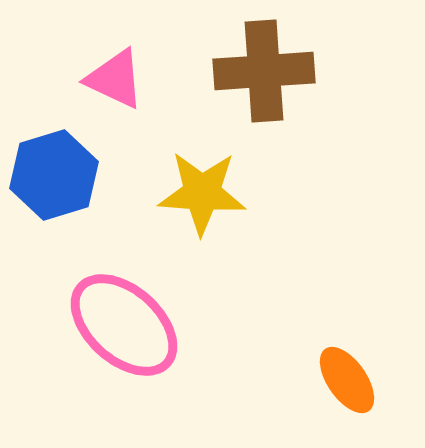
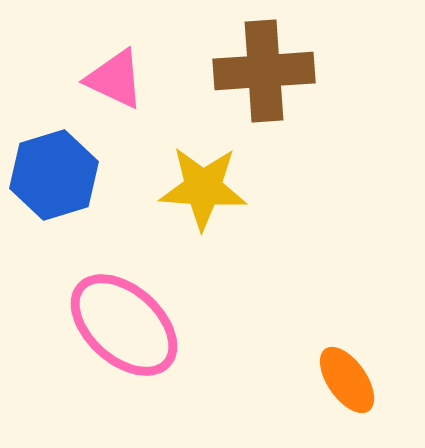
yellow star: moved 1 px right, 5 px up
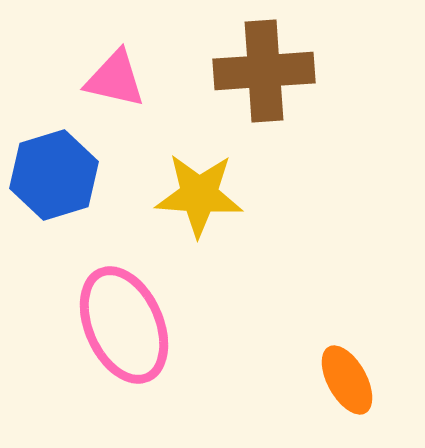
pink triangle: rotated 12 degrees counterclockwise
yellow star: moved 4 px left, 7 px down
pink ellipse: rotated 24 degrees clockwise
orange ellipse: rotated 6 degrees clockwise
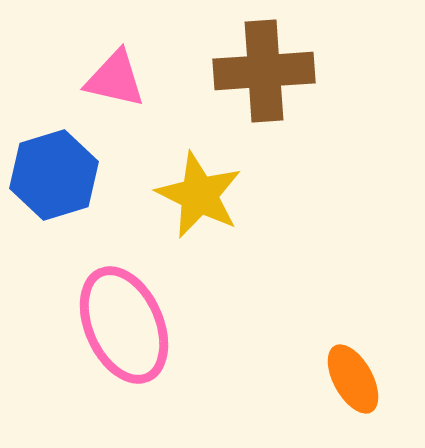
yellow star: rotated 22 degrees clockwise
orange ellipse: moved 6 px right, 1 px up
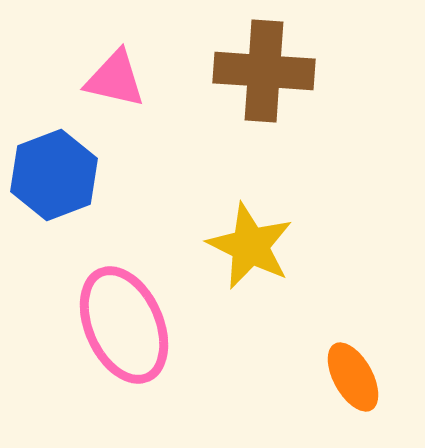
brown cross: rotated 8 degrees clockwise
blue hexagon: rotated 4 degrees counterclockwise
yellow star: moved 51 px right, 51 px down
orange ellipse: moved 2 px up
